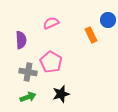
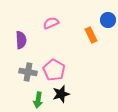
pink pentagon: moved 3 px right, 8 px down
green arrow: moved 10 px right, 3 px down; rotated 119 degrees clockwise
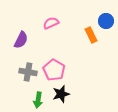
blue circle: moved 2 px left, 1 px down
purple semicircle: rotated 30 degrees clockwise
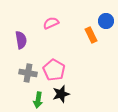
purple semicircle: rotated 36 degrees counterclockwise
gray cross: moved 1 px down
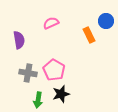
orange rectangle: moved 2 px left
purple semicircle: moved 2 px left
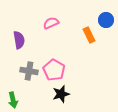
blue circle: moved 1 px up
gray cross: moved 1 px right, 2 px up
green arrow: moved 25 px left; rotated 21 degrees counterclockwise
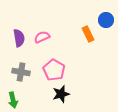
pink semicircle: moved 9 px left, 14 px down
orange rectangle: moved 1 px left, 1 px up
purple semicircle: moved 2 px up
gray cross: moved 8 px left, 1 px down
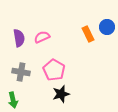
blue circle: moved 1 px right, 7 px down
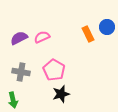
purple semicircle: rotated 108 degrees counterclockwise
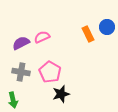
purple semicircle: moved 2 px right, 5 px down
pink pentagon: moved 4 px left, 2 px down
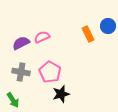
blue circle: moved 1 px right, 1 px up
green arrow: rotated 21 degrees counterclockwise
